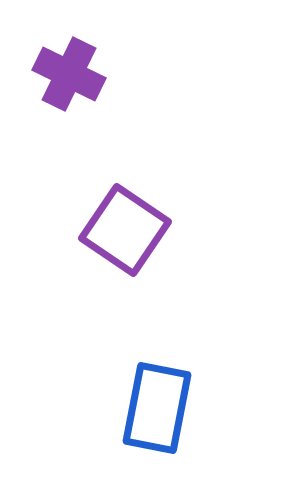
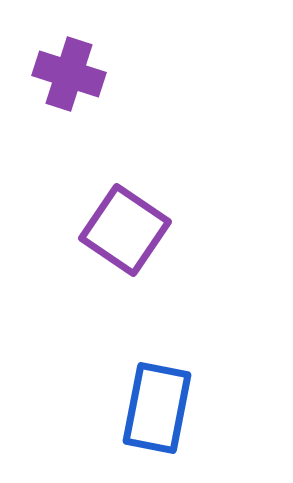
purple cross: rotated 8 degrees counterclockwise
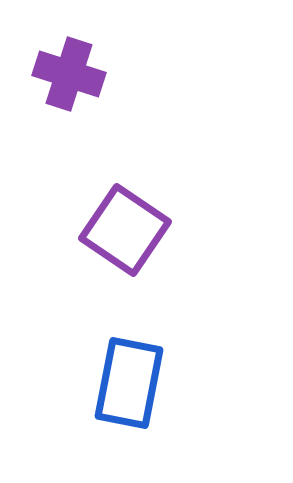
blue rectangle: moved 28 px left, 25 px up
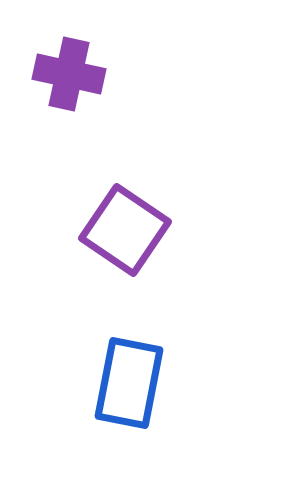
purple cross: rotated 6 degrees counterclockwise
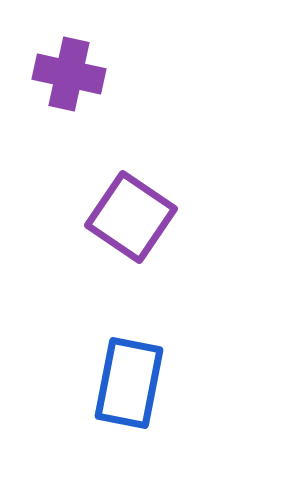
purple square: moved 6 px right, 13 px up
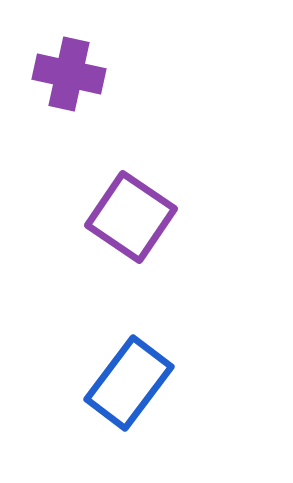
blue rectangle: rotated 26 degrees clockwise
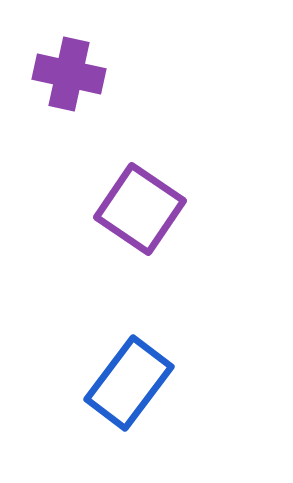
purple square: moved 9 px right, 8 px up
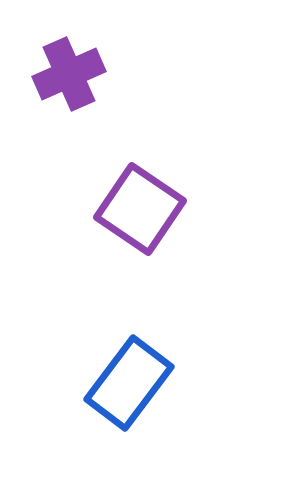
purple cross: rotated 36 degrees counterclockwise
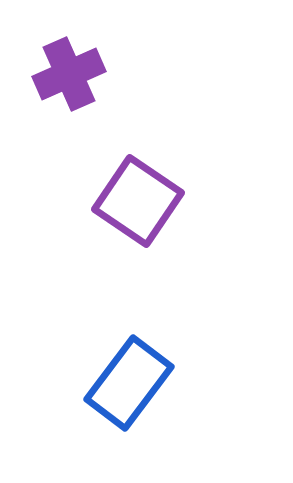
purple square: moved 2 px left, 8 px up
